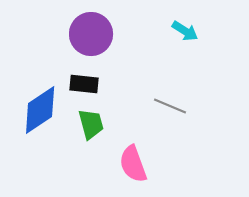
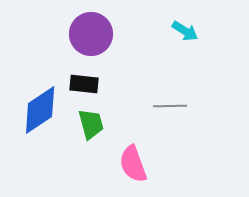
gray line: rotated 24 degrees counterclockwise
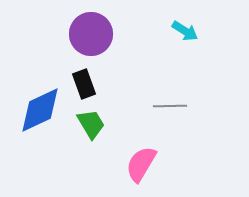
black rectangle: rotated 64 degrees clockwise
blue diamond: rotated 9 degrees clockwise
green trapezoid: rotated 16 degrees counterclockwise
pink semicircle: moved 8 px right; rotated 51 degrees clockwise
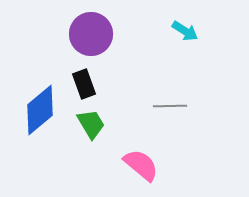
blue diamond: rotated 15 degrees counterclockwise
pink semicircle: moved 1 px down; rotated 99 degrees clockwise
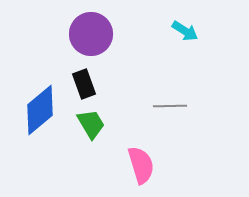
pink semicircle: rotated 33 degrees clockwise
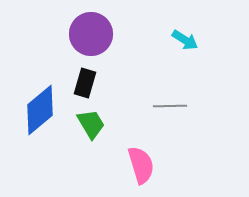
cyan arrow: moved 9 px down
black rectangle: moved 1 px right, 1 px up; rotated 36 degrees clockwise
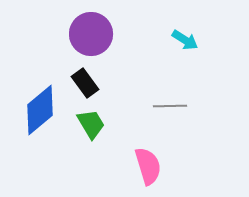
black rectangle: rotated 52 degrees counterclockwise
pink semicircle: moved 7 px right, 1 px down
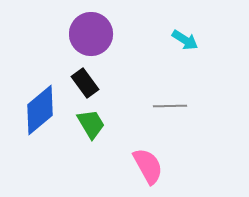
pink semicircle: rotated 12 degrees counterclockwise
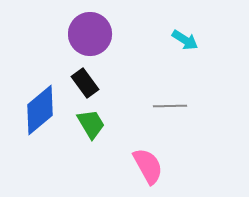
purple circle: moved 1 px left
